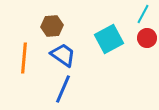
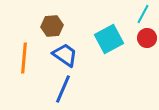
blue trapezoid: moved 2 px right
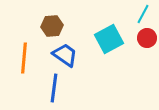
blue line: moved 9 px left, 1 px up; rotated 16 degrees counterclockwise
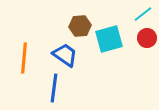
cyan line: rotated 24 degrees clockwise
brown hexagon: moved 28 px right
cyan square: rotated 12 degrees clockwise
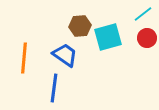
cyan square: moved 1 px left, 2 px up
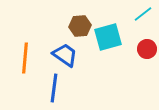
red circle: moved 11 px down
orange line: moved 1 px right
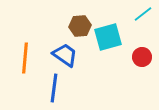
red circle: moved 5 px left, 8 px down
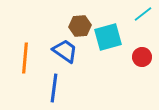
blue trapezoid: moved 4 px up
